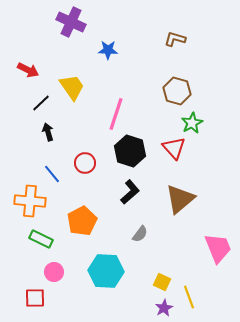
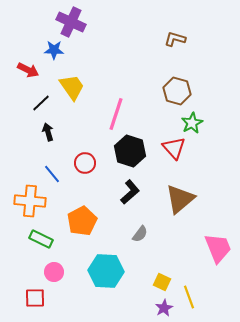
blue star: moved 54 px left
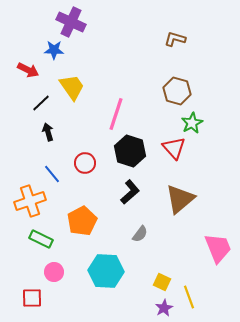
orange cross: rotated 24 degrees counterclockwise
red square: moved 3 px left
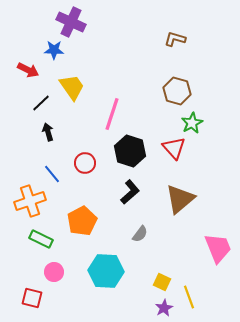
pink line: moved 4 px left
red square: rotated 15 degrees clockwise
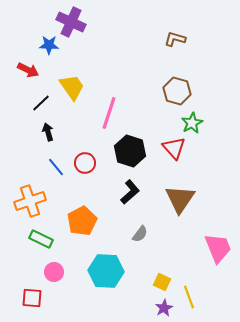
blue star: moved 5 px left, 5 px up
pink line: moved 3 px left, 1 px up
blue line: moved 4 px right, 7 px up
brown triangle: rotated 16 degrees counterclockwise
red square: rotated 10 degrees counterclockwise
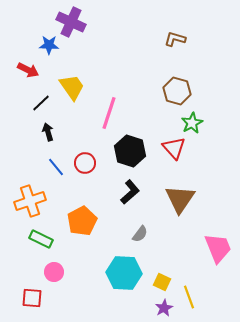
cyan hexagon: moved 18 px right, 2 px down
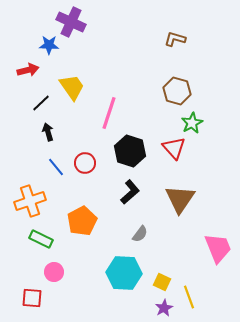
red arrow: rotated 40 degrees counterclockwise
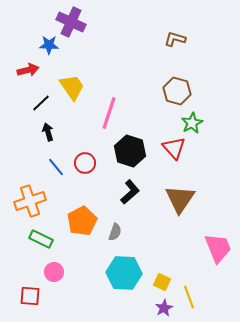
gray semicircle: moved 25 px left, 2 px up; rotated 18 degrees counterclockwise
red square: moved 2 px left, 2 px up
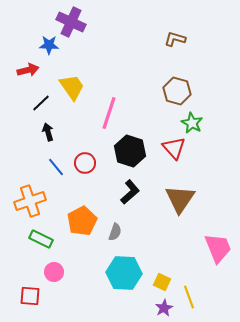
green star: rotated 15 degrees counterclockwise
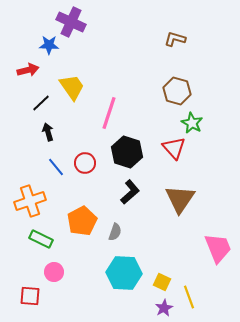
black hexagon: moved 3 px left, 1 px down
